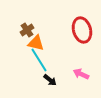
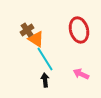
red ellipse: moved 3 px left
orange triangle: moved 4 px up; rotated 18 degrees clockwise
cyan line: moved 6 px right, 1 px up
black arrow: moved 5 px left; rotated 136 degrees counterclockwise
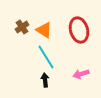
brown cross: moved 5 px left, 3 px up
orange triangle: moved 8 px right, 9 px up
cyan line: moved 1 px right, 2 px up
pink arrow: rotated 42 degrees counterclockwise
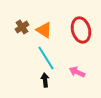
red ellipse: moved 2 px right
cyan line: moved 1 px down
pink arrow: moved 4 px left, 2 px up; rotated 42 degrees clockwise
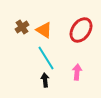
red ellipse: rotated 50 degrees clockwise
pink arrow: rotated 70 degrees clockwise
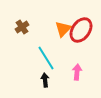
orange triangle: moved 19 px right, 1 px up; rotated 42 degrees clockwise
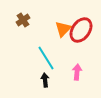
brown cross: moved 1 px right, 7 px up
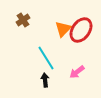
pink arrow: rotated 133 degrees counterclockwise
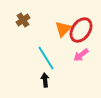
pink arrow: moved 4 px right, 17 px up
